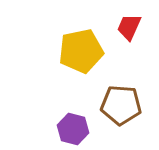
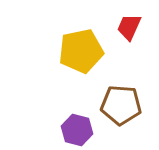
purple hexagon: moved 4 px right, 1 px down
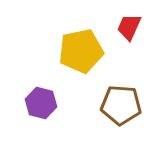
purple hexagon: moved 36 px left, 27 px up
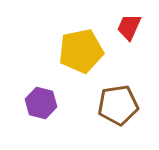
brown pentagon: moved 3 px left; rotated 12 degrees counterclockwise
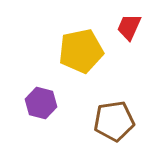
brown pentagon: moved 4 px left, 16 px down
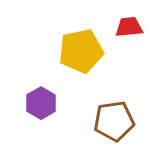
red trapezoid: rotated 60 degrees clockwise
purple hexagon: rotated 16 degrees clockwise
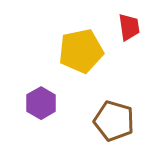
red trapezoid: rotated 88 degrees clockwise
brown pentagon: rotated 24 degrees clockwise
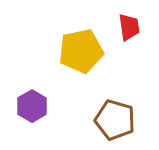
purple hexagon: moved 9 px left, 3 px down
brown pentagon: moved 1 px right, 1 px up
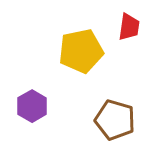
red trapezoid: rotated 16 degrees clockwise
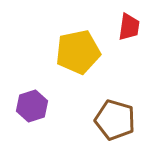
yellow pentagon: moved 3 px left, 1 px down
purple hexagon: rotated 12 degrees clockwise
